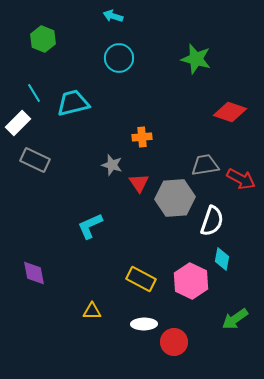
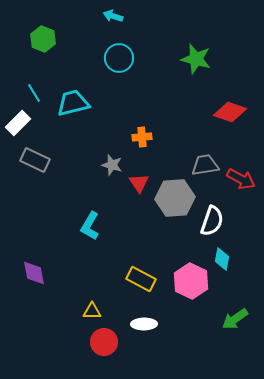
cyan L-shape: rotated 36 degrees counterclockwise
red circle: moved 70 px left
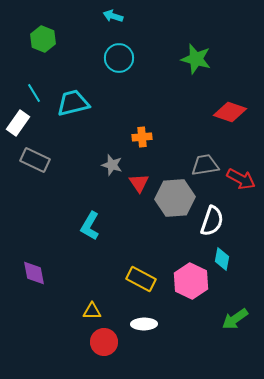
white rectangle: rotated 10 degrees counterclockwise
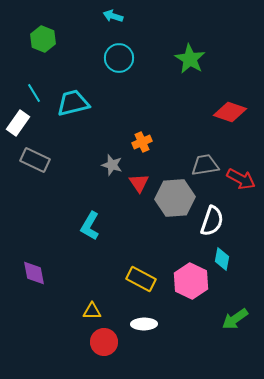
green star: moved 6 px left; rotated 16 degrees clockwise
orange cross: moved 5 px down; rotated 18 degrees counterclockwise
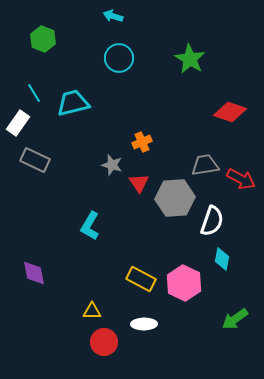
pink hexagon: moved 7 px left, 2 px down
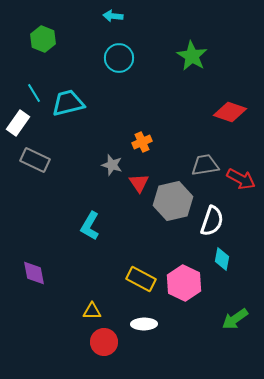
cyan arrow: rotated 12 degrees counterclockwise
green star: moved 2 px right, 3 px up
cyan trapezoid: moved 5 px left
gray hexagon: moved 2 px left, 3 px down; rotated 9 degrees counterclockwise
